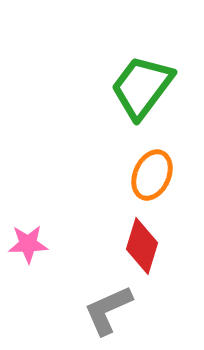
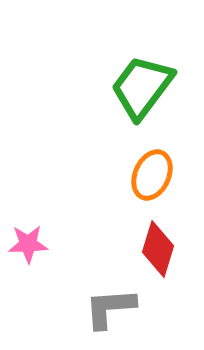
red diamond: moved 16 px right, 3 px down
gray L-shape: moved 2 px right, 2 px up; rotated 20 degrees clockwise
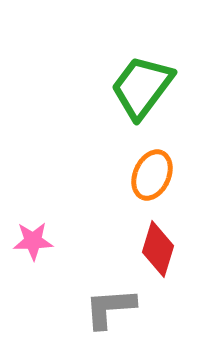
pink star: moved 5 px right, 3 px up
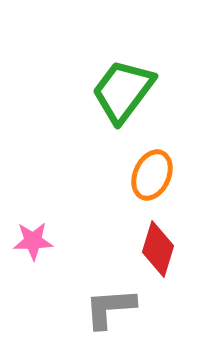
green trapezoid: moved 19 px left, 4 px down
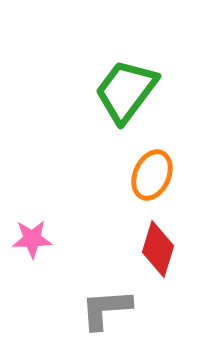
green trapezoid: moved 3 px right
pink star: moved 1 px left, 2 px up
gray L-shape: moved 4 px left, 1 px down
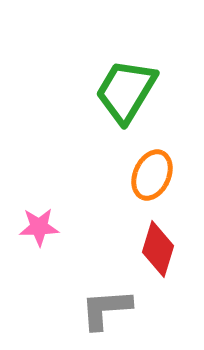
green trapezoid: rotated 6 degrees counterclockwise
pink star: moved 7 px right, 12 px up
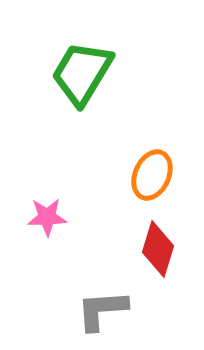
green trapezoid: moved 44 px left, 18 px up
pink star: moved 8 px right, 10 px up
gray L-shape: moved 4 px left, 1 px down
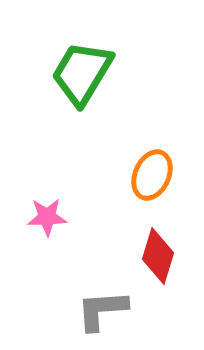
red diamond: moved 7 px down
